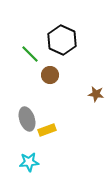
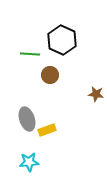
green line: rotated 42 degrees counterclockwise
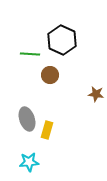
yellow rectangle: rotated 54 degrees counterclockwise
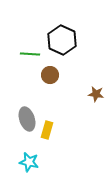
cyan star: rotated 18 degrees clockwise
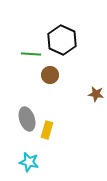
green line: moved 1 px right
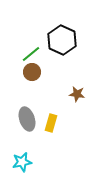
green line: rotated 42 degrees counterclockwise
brown circle: moved 18 px left, 3 px up
brown star: moved 19 px left
yellow rectangle: moved 4 px right, 7 px up
cyan star: moved 7 px left; rotated 24 degrees counterclockwise
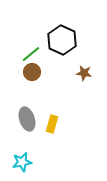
brown star: moved 7 px right, 21 px up
yellow rectangle: moved 1 px right, 1 px down
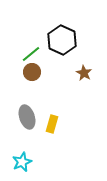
brown star: rotated 21 degrees clockwise
gray ellipse: moved 2 px up
cyan star: rotated 12 degrees counterclockwise
